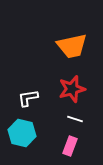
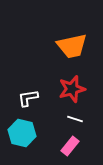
pink rectangle: rotated 18 degrees clockwise
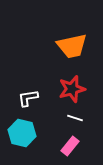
white line: moved 1 px up
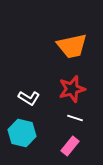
white L-shape: moved 1 px right; rotated 140 degrees counterclockwise
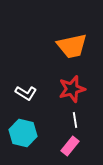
white L-shape: moved 3 px left, 5 px up
white line: moved 2 px down; rotated 63 degrees clockwise
cyan hexagon: moved 1 px right
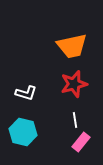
red star: moved 2 px right, 5 px up
white L-shape: rotated 15 degrees counterclockwise
cyan hexagon: moved 1 px up
pink rectangle: moved 11 px right, 4 px up
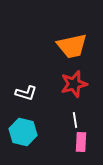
pink rectangle: rotated 36 degrees counterclockwise
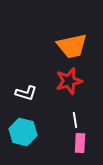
red star: moved 5 px left, 3 px up
pink rectangle: moved 1 px left, 1 px down
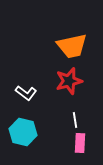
white L-shape: rotated 20 degrees clockwise
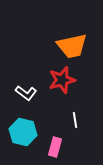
red star: moved 7 px left, 1 px up
pink rectangle: moved 25 px left, 4 px down; rotated 12 degrees clockwise
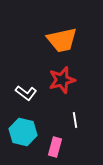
orange trapezoid: moved 10 px left, 6 px up
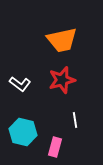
white L-shape: moved 6 px left, 9 px up
